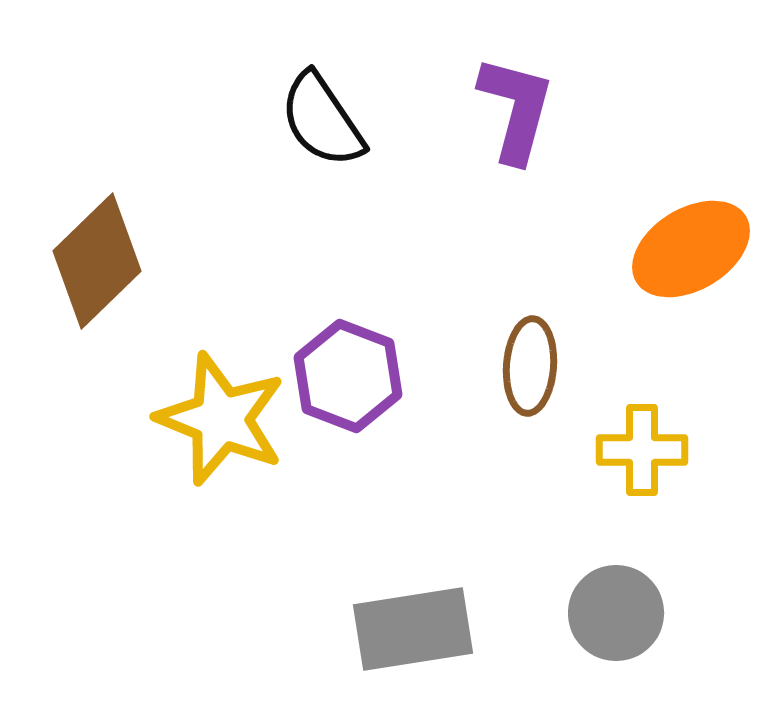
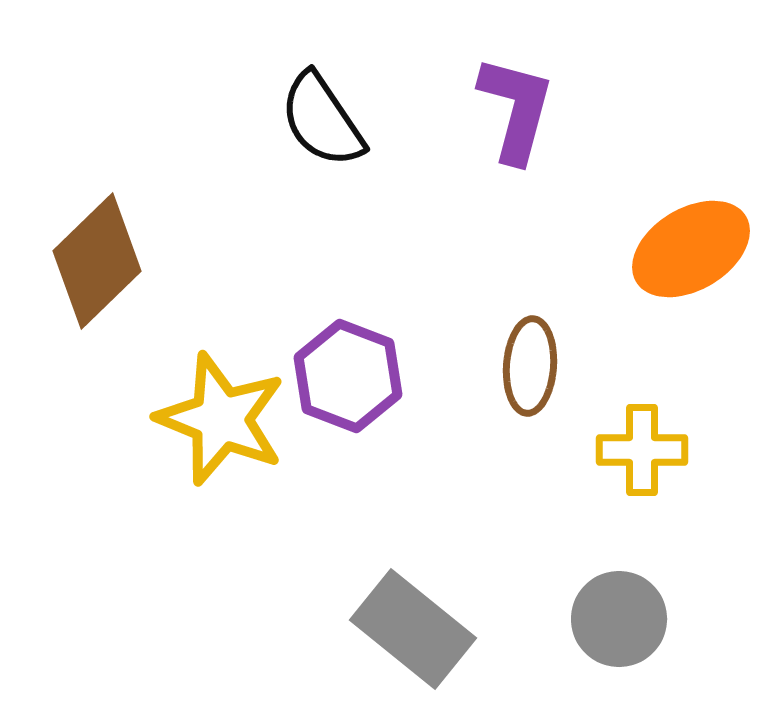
gray circle: moved 3 px right, 6 px down
gray rectangle: rotated 48 degrees clockwise
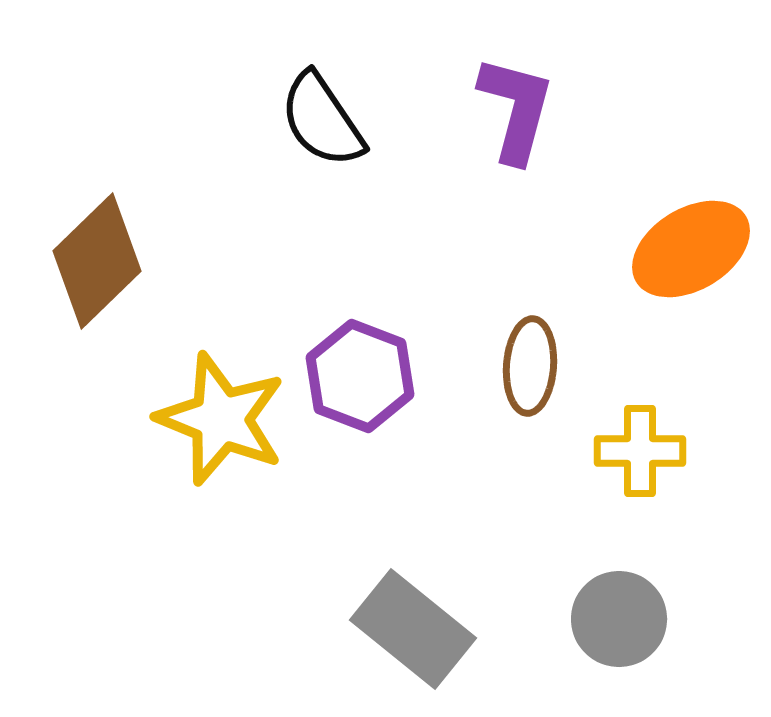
purple hexagon: moved 12 px right
yellow cross: moved 2 px left, 1 px down
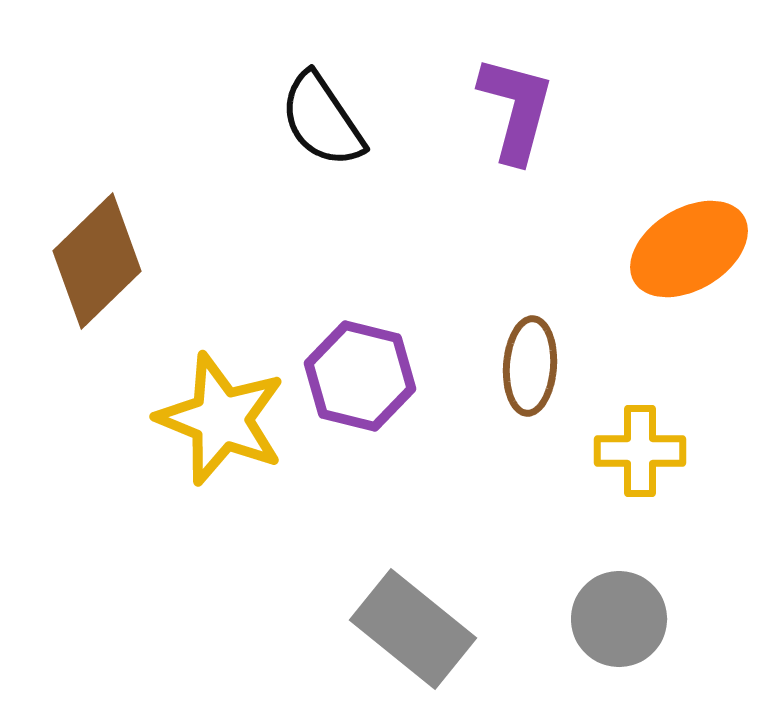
orange ellipse: moved 2 px left
purple hexagon: rotated 7 degrees counterclockwise
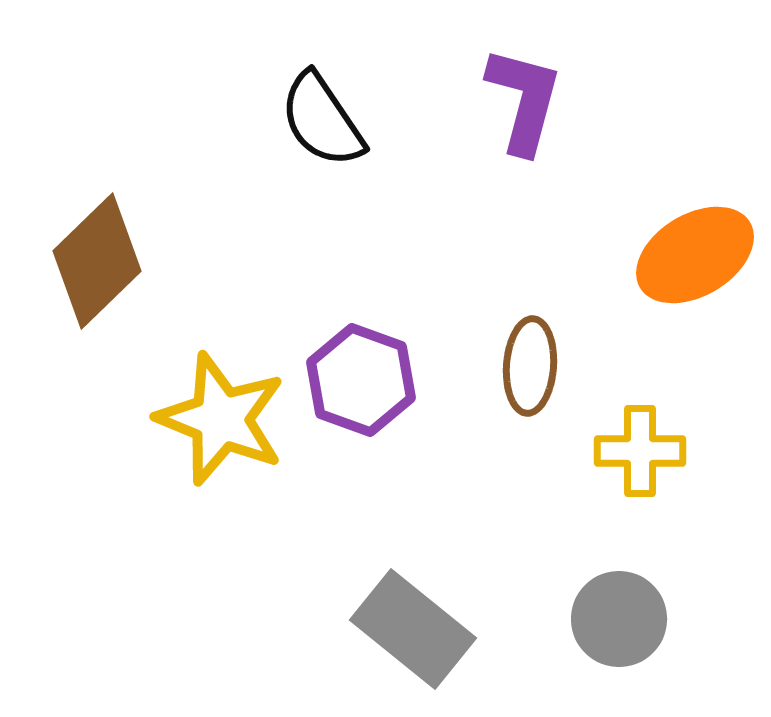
purple L-shape: moved 8 px right, 9 px up
orange ellipse: moved 6 px right, 6 px down
purple hexagon: moved 1 px right, 4 px down; rotated 6 degrees clockwise
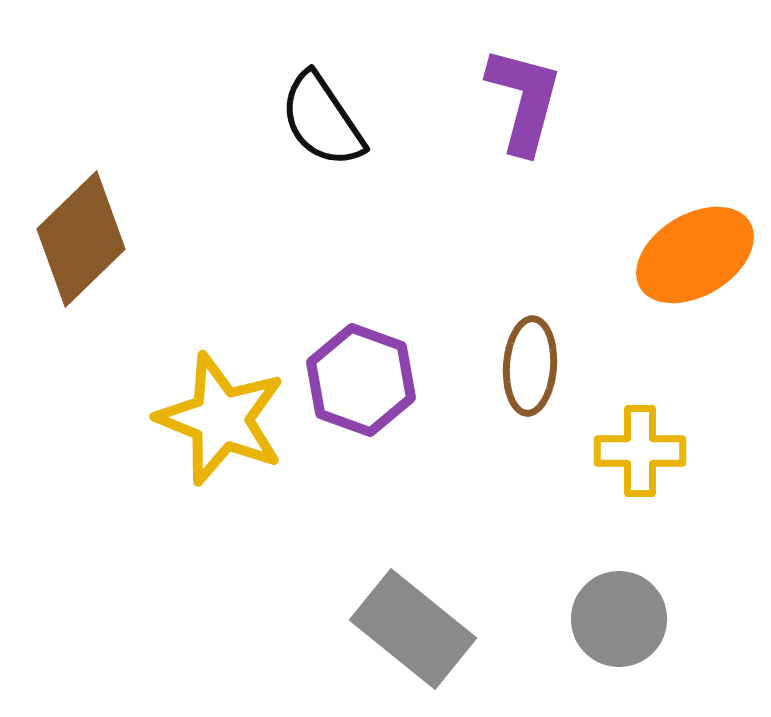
brown diamond: moved 16 px left, 22 px up
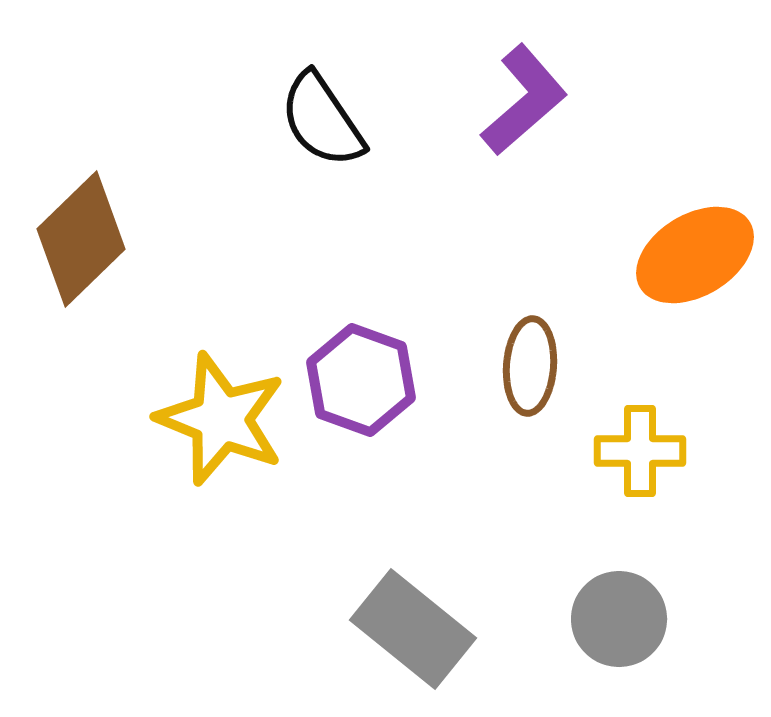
purple L-shape: rotated 34 degrees clockwise
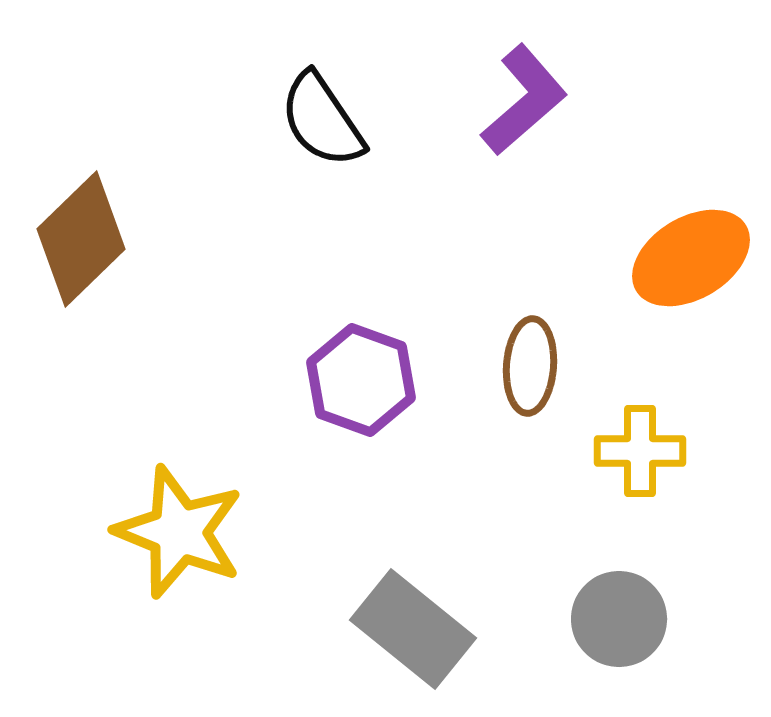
orange ellipse: moved 4 px left, 3 px down
yellow star: moved 42 px left, 113 px down
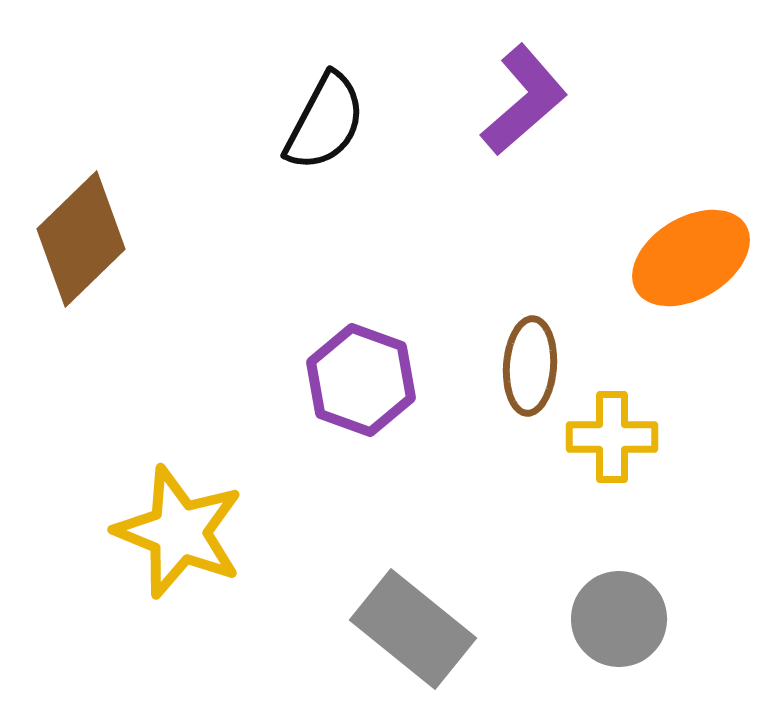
black semicircle: moved 3 px right, 2 px down; rotated 118 degrees counterclockwise
yellow cross: moved 28 px left, 14 px up
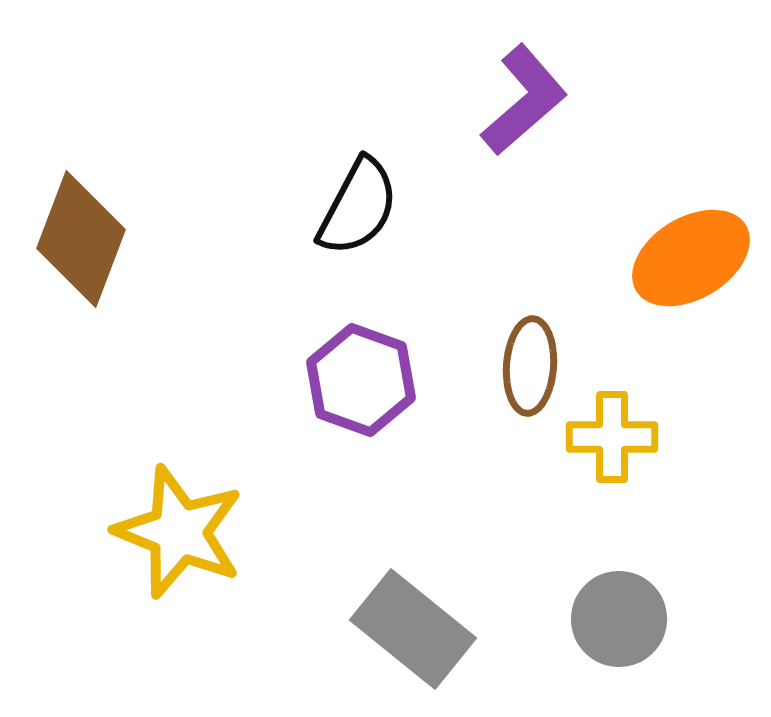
black semicircle: moved 33 px right, 85 px down
brown diamond: rotated 25 degrees counterclockwise
